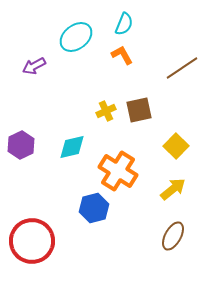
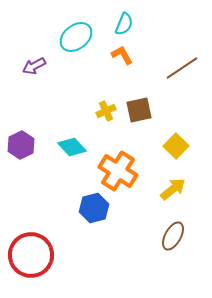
cyan diamond: rotated 60 degrees clockwise
red circle: moved 1 px left, 14 px down
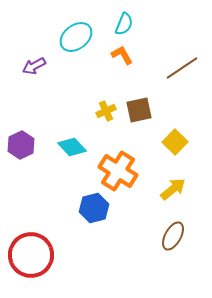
yellow square: moved 1 px left, 4 px up
